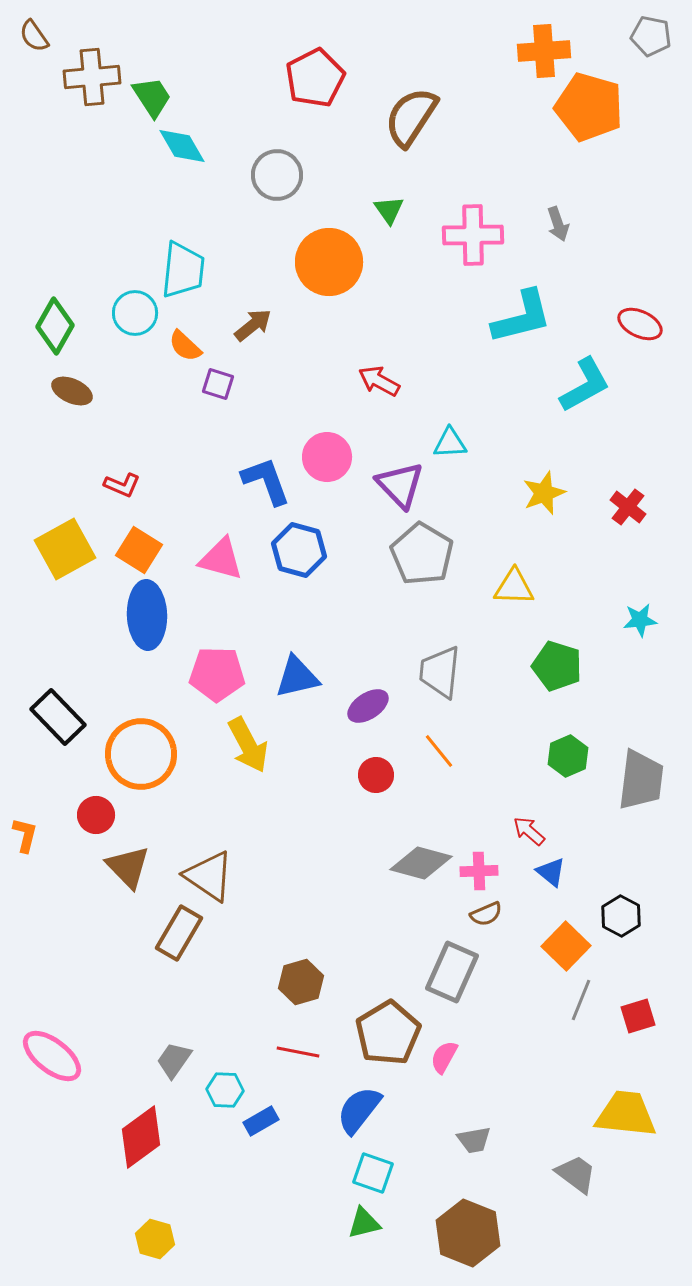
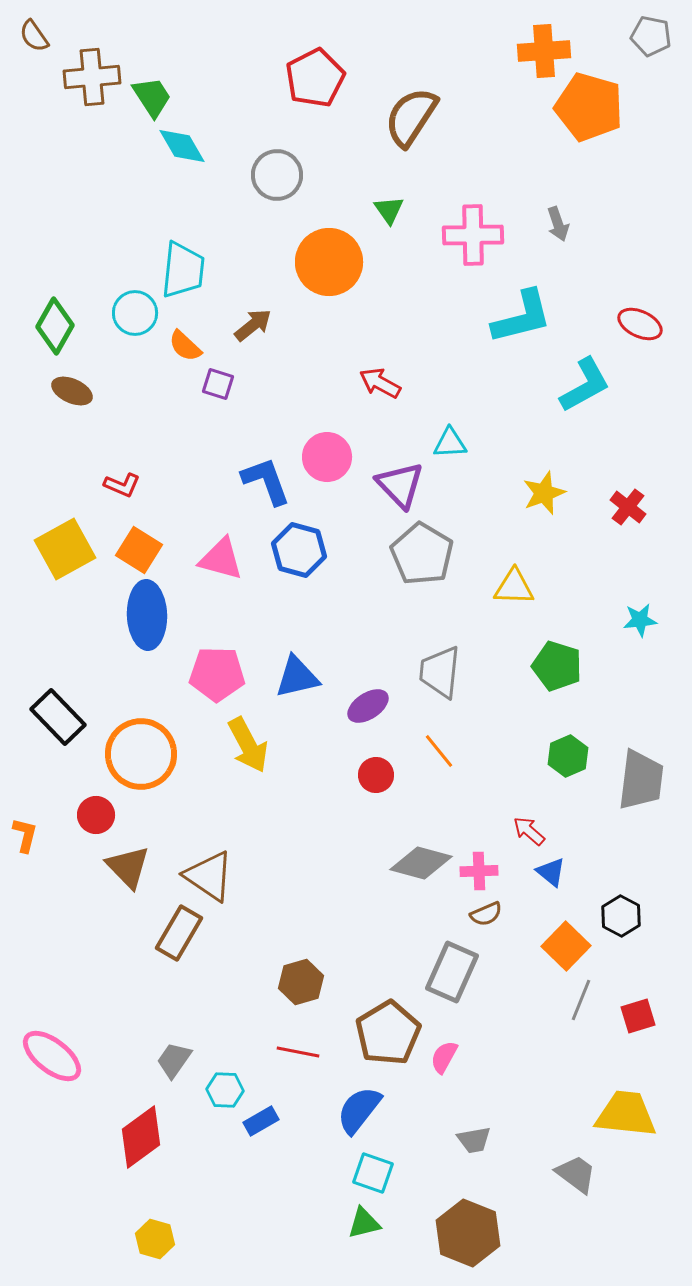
red arrow at (379, 381): moved 1 px right, 2 px down
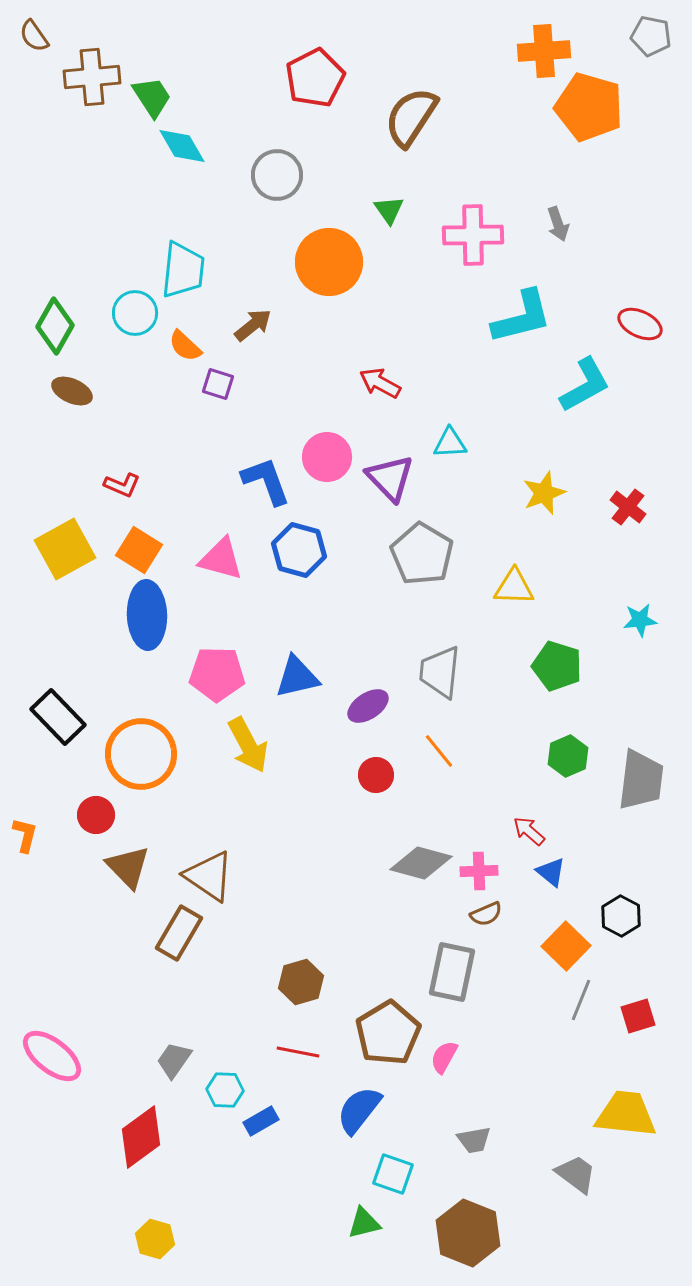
purple triangle at (400, 485): moved 10 px left, 7 px up
gray rectangle at (452, 972): rotated 12 degrees counterclockwise
cyan square at (373, 1173): moved 20 px right, 1 px down
